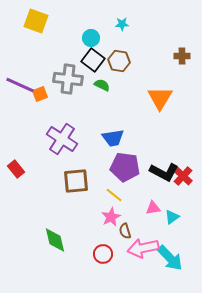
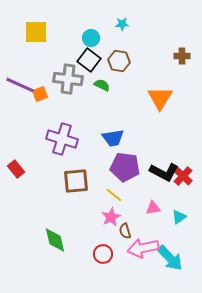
yellow square: moved 11 px down; rotated 20 degrees counterclockwise
black square: moved 4 px left
purple cross: rotated 16 degrees counterclockwise
cyan triangle: moved 7 px right
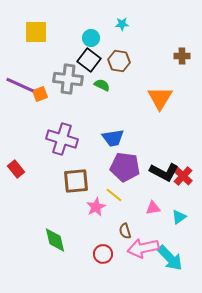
pink star: moved 15 px left, 10 px up
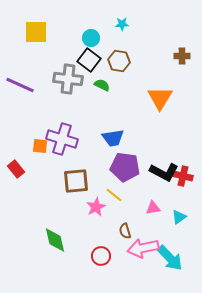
orange square: moved 52 px down; rotated 28 degrees clockwise
red cross: rotated 30 degrees counterclockwise
red circle: moved 2 px left, 2 px down
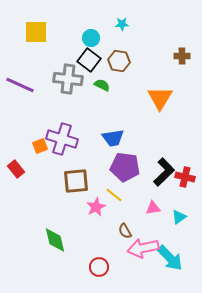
orange square: rotated 28 degrees counterclockwise
black L-shape: rotated 72 degrees counterclockwise
red cross: moved 2 px right, 1 px down
brown semicircle: rotated 14 degrees counterclockwise
red circle: moved 2 px left, 11 px down
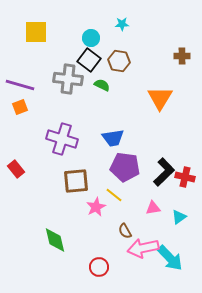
purple line: rotated 8 degrees counterclockwise
orange square: moved 20 px left, 39 px up
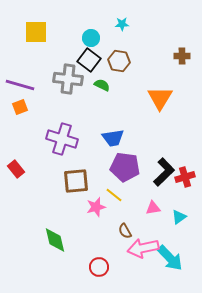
red cross: rotated 30 degrees counterclockwise
pink star: rotated 12 degrees clockwise
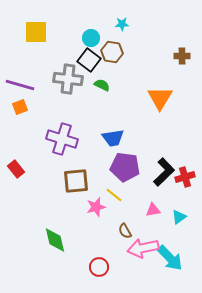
brown hexagon: moved 7 px left, 9 px up
pink triangle: moved 2 px down
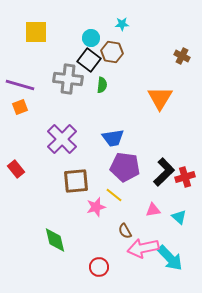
brown cross: rotated 28 degrees clockwise
green semicircle: rotated 70 degrees clockwise
purple cross: rotated 28 degrees clockwise
cyan triangle: rotated 42 degrees counterclockwise
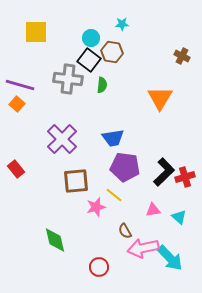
orange square: moved 3 px left, 3 px up; rotated 28 degrees counterclockwise
